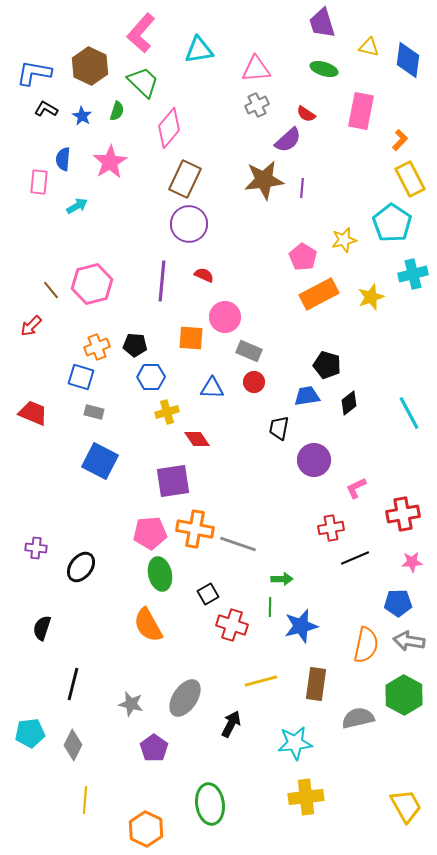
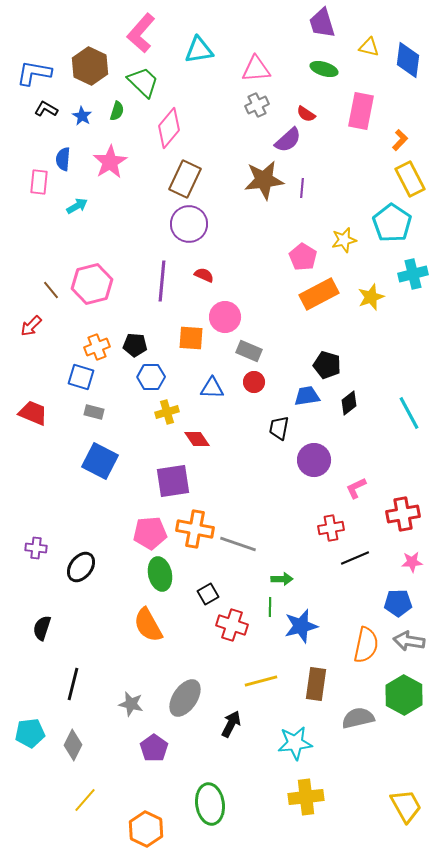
yellow line at (85, 800): rotated 36 degrees clockwise
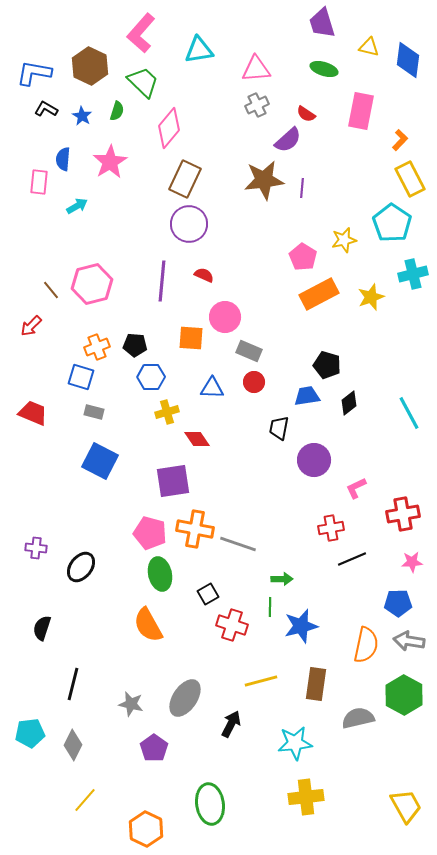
pink pentagon at (150, 533): rotated 20 degrees clockwise
black line at (355, 558): moved 3 px left, 1 px down
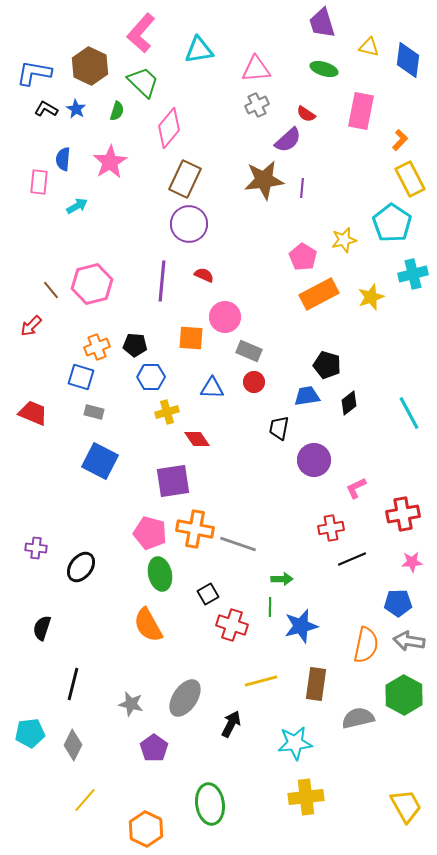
blue star at (82, 116): moved 6 px left, 7 px up
